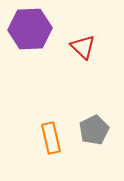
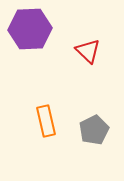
red triangle: moved 5 px right, 4 px down
orange rectangle: moved 5 px left, 17 px up
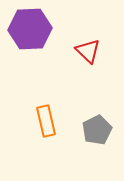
gray pentagon: moved 3 px right
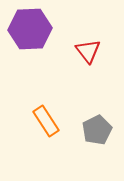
red triangle: rotated 8 degrees clockwise
orange rectangle: rotated 20 degrees counterclockwise
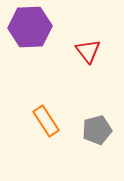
purple hexagon: moved 2 px up
gray pentagon: rotated 12 degrees clockwise
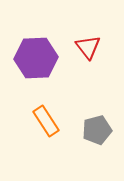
purple hexagon: moved 6 px right, 31 px down
red triangle: moved 4 px up
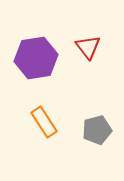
purple hexagon: rotated 6 degrees counterclockwise
orange rectangle: moved 2 px left, 1 px down
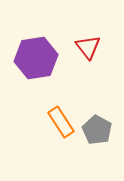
orange rectangle: moved 17 px right
gray pentagon: rotated 28 degrees counterclockwise
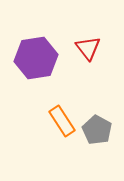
red triangle: moved 1 px down
orange rectangle: moved 1 px right, 1 px up
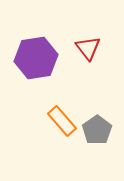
orange rectangle: rotated 8 degrees counterclockwise
gray pentagon: rotated 8 degrees clockwise
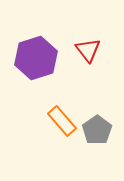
red triangle: moved 2 px down
purple hexagon: rotated 9 degrees counterclockwise
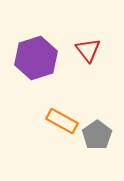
orange rectangle: rotated 20 degrees counterclockwise
gray pentagon: moved 5 px down
